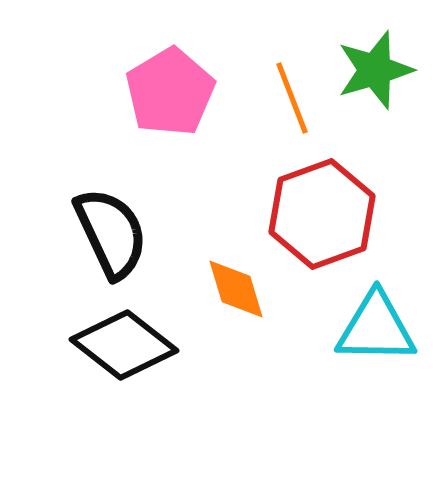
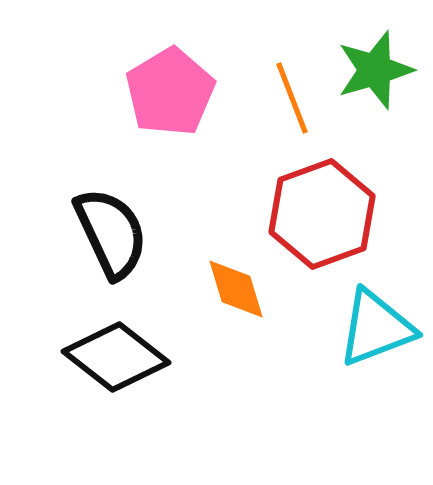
cyan triangle: rotated 22 degrees counterclockwise
black diamond: moved 8 px left, 12 px down
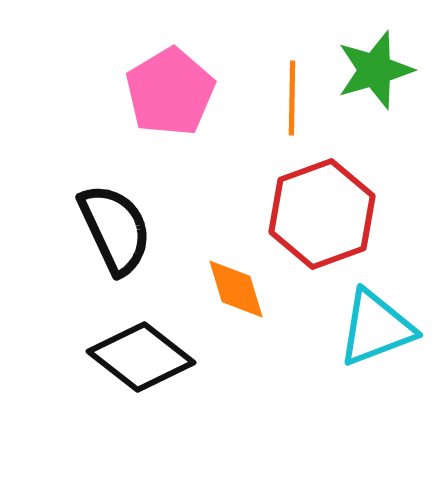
orange line: rotated 22 degrees clockwise
black semicircle: moved 4 px right, 4 px up
black diamond: moved 25 px right
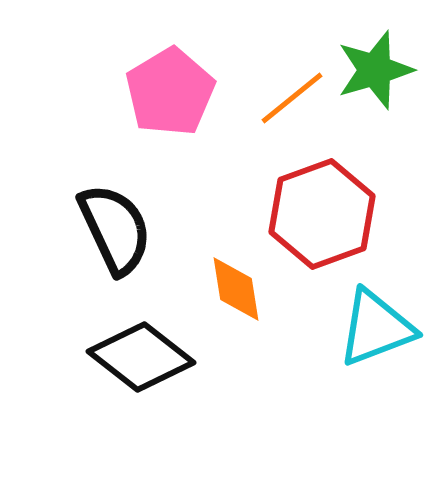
orange line: rotated 50 degrees clockwise
orange diamond: rotated 8 degrees clockwise
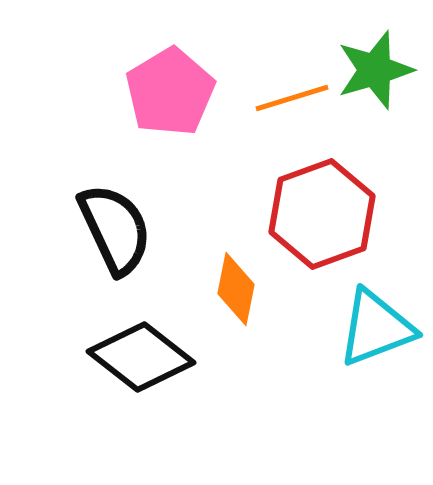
orange line: rotated 22 degrees clockwise
orange diamond: rotated 20 degrees clockwise
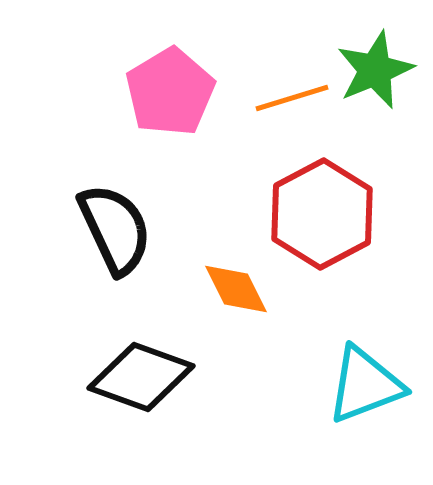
green star: rotated 6 degrees counterclockwise
red hexagon: rotated 8 degrees counterclockwise
orange diamond: rotated 38 degrees counterclockwise
cyan triangle: moved 11 px left, 57 px down
black diamond: moved 20 px down; rotated 18 degrees counterclockwise
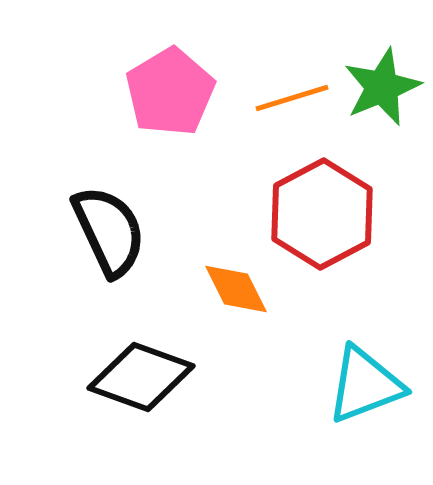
green star: moved 7 px right, 17 px down
black semicircle: moved 6 px left, 2 px down
